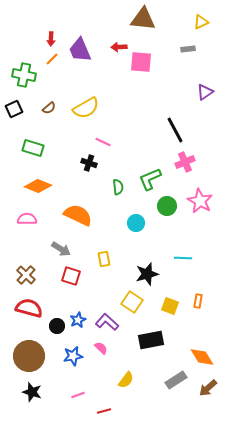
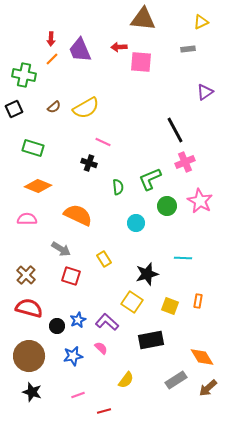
brown semicircle at (49, 108): moved 5 px right, 1 px up
yellow rectangle at (104, 259): rotated 21 degrees counterclockwise
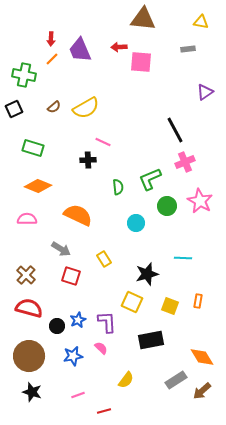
yellow triangle at (201, 22): rotated 35 degrees clockwise
black cross at (89, 163): moved 1 px left, 3 px up; rotated 21 degrees counterclockwise
yellow square at (132, 302): rotated 10 degrees counterclockwise
purple L-shape at (107, 322): rotated 45 degrees clockwise
brown arrow at (208, 388): moved 6 px left, 3 px down
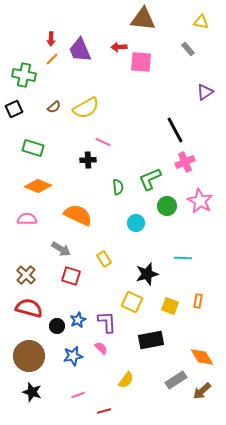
gray rectangle at (188, 49): rotated 56 degrees clockwise
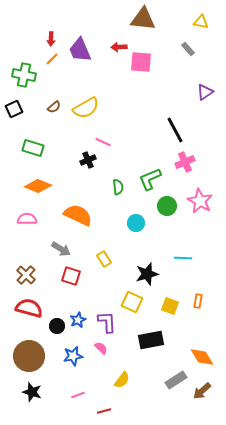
black cross at (88, 160): rotated 21 degrees counterclockwise
yellow semicircle at (126, 380): moved 4 px left
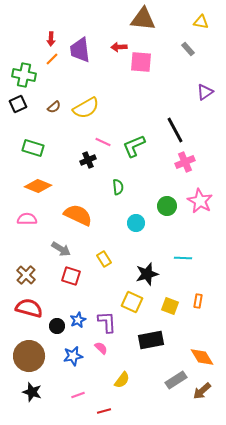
purple trapezoid at (80, 50): rotated 16 degrees clockwise
black square at (14, 109): moved 4 px right, 5 px up
green L-shape at (150, 179): moved 16 px left, 33 px up
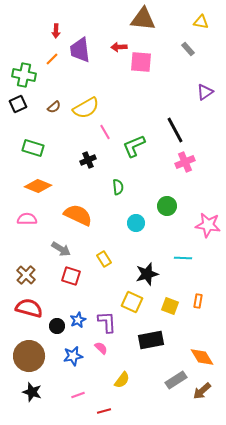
red arrow at (51, 39): moved 5 px right, 8 px up
pink line at (103, 142): moved 2 px right, 10 px up; rotated 35 degrees clockwise
pink star at (200, 201): moved 8 px right, 24 px down; rotated 20 degrees counterclockwise
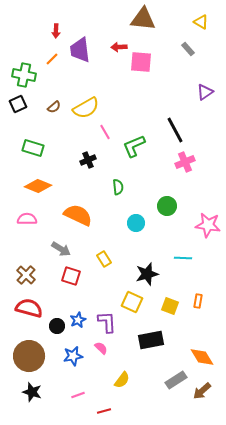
yellow triangle at (201, 22): rotated 21 degrees clockwise
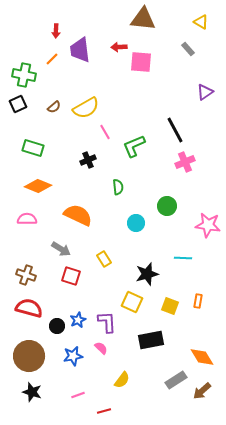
brown cross at (26, 275): rotated 24 degrees counterclockwise
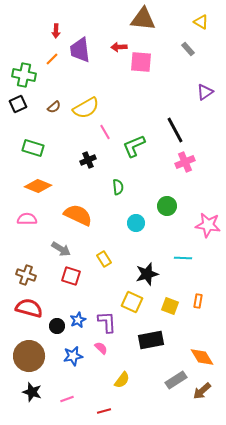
pink line at (78, 395): moved 11 px left, 4 px down
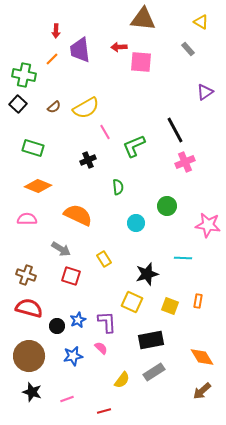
black square at (18, 104): rotated 24 degrees counterclockwise
gray rectangle at (176, 380): moved 22 px left, 8 px up
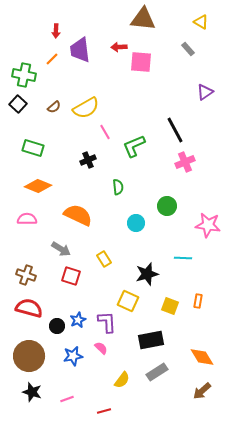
yellow square at (132, 302): moved 4 px left, 1 px up
gray rectangle at (154, 372): moved 3 px right
